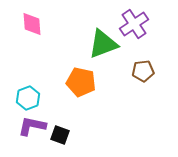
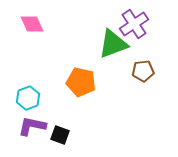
pink diamond: rotated 20 degrees counterclockwise
green triangle: moved 10 px right
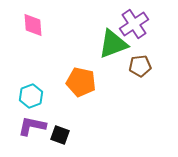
pink diamond: moved 1 px right, 1 px down; rotated 20 degrees clockwise
brown pentagon: moved 3 px left, 5 px up
cyan hexagon: moved 3 px right, 2 px up
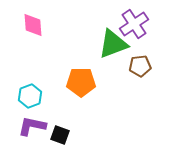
orange pentagon: rotated 12 degrees counterclockwise
cyan hexagon: moved 1 px left
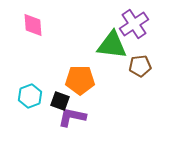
green triangle: moved 1 px left, 1 px down; rotated 28 degrees clockwise
orange pentagon: moved 1 px left, 2 px up
purple L-shape: moved 40 px right, 9 px up
black square: moved 34 px up
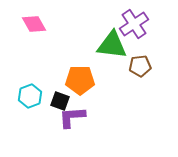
pink diamond: moved 1 px right, 1 px up; rotated 25 degrees counterclockwise
purple L-shape: rotated 16 degrees counterclockwise
